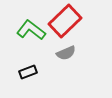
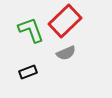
green L-shape: rotated 32 degrees clockwise
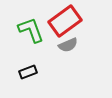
red rectangle: rotated 8 degrees clockwise
gray semicircle: moved 2 px right, 8 px up
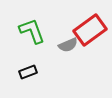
red rectangle: moved 25 px right, 9 px down
green L-shape: moved 1 px right, 1 px down
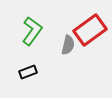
green L-shape: rotated 56 degrees clockwise
gray semicircle: rotated 54 degrees counterclockwise
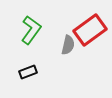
green L-shape: moved 1 px left, 1 px up
